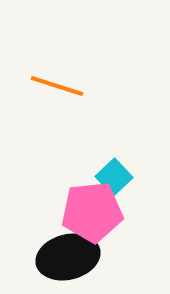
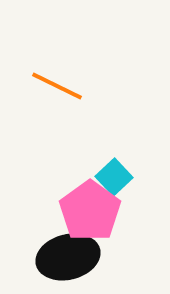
orange line: rotated 8 degrees clockwise
pink pentagon: moved 2 px left, 1 px up; rotated 30 degrees counterclockwise
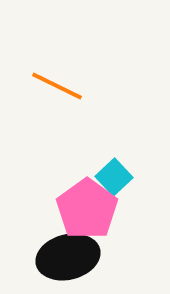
pink pentagon: moved 3 px left, 2 px up
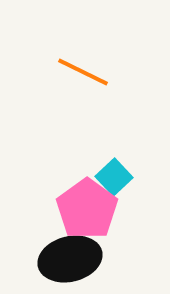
orange line: moved 26 px right, 14 px up
black ellipse: moved 2 px right, 2 px down
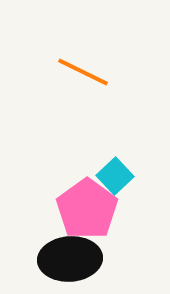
cyan square: moved 1 px right, 1 px up
black ellipse: rotated 10 degrees clockwise
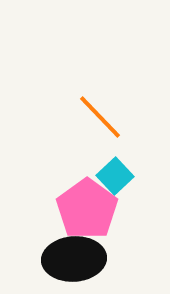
orange line: moved 17 px right, 45 px down; rotated 20 degrees clockwise
black ellipse: moved 4 px right
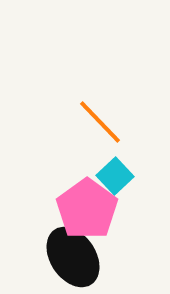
orange line: moved 5 px down
black ellipse: moved 1 px left, 2 px up; rotated 60 degrees clockwise
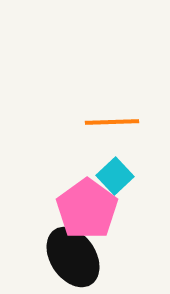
orange line: moved 12 px right; rotated 48 degrees counterclockwise
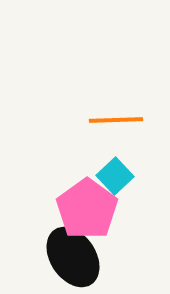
orange line: moved 4 px right, 2 px up
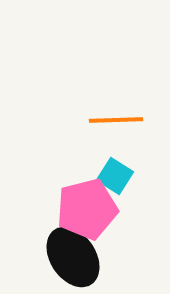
cyan square: rotated 15 degrees counterclockwise
pink pentagon: rotated 22 degrees clockwise
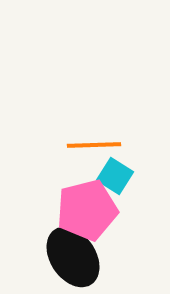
orange line: moved 22 px left, 25 px down
pink pentagon: moved 1 px down
